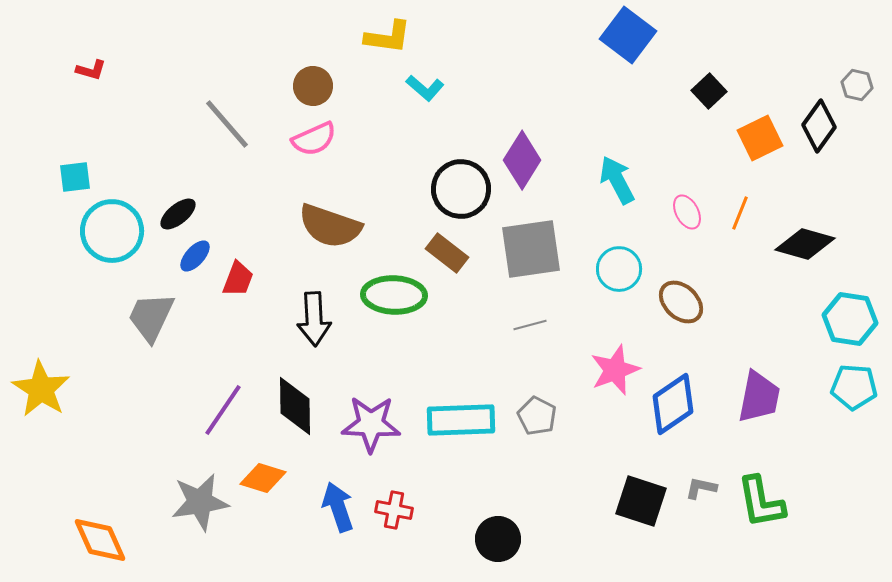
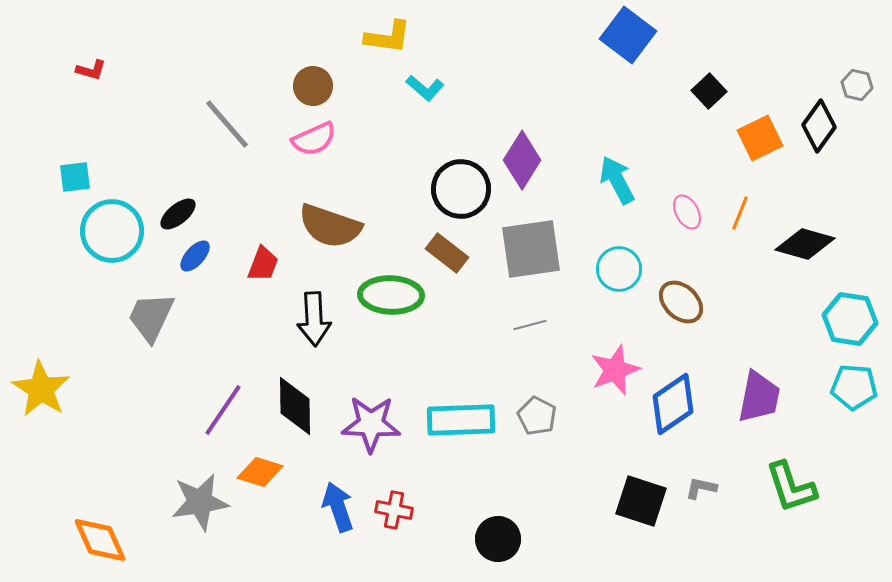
red trapezoid at (238, 279): moved 25 px right, 15 px up
green ellipse at (394, 295): moved 3 px left
orange diamond at (263, 478): moved 3 px left, 6 px up
green L-shape at (761, 502): moved 30 px right, 15 px up; rotated 8 degrees counterclockwise
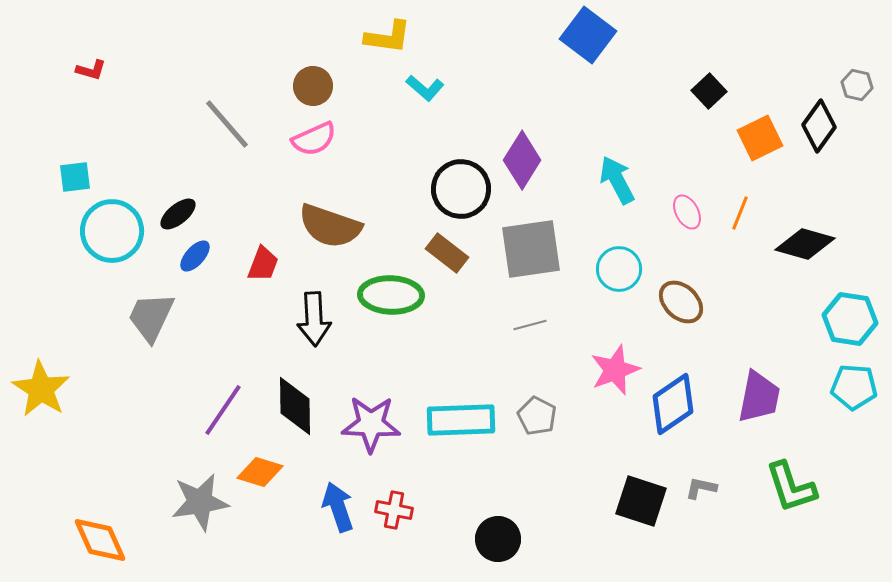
blue square at (628, 35): moved 40 px left
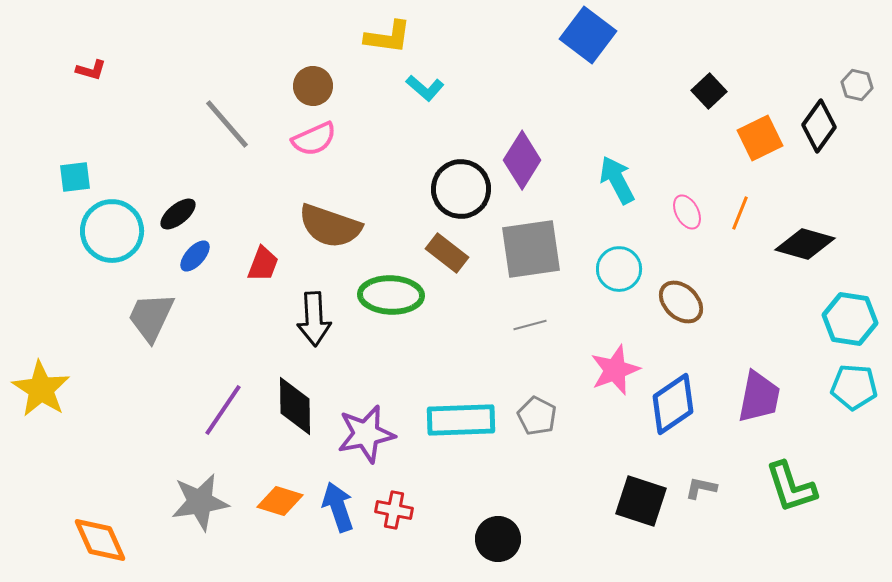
purple star at (371, 424): moved 5 px left, 10 px down; rotated 14 degrees counterclockwise
orange diamond at (260, 472): moved 20 px right, 29 px down
